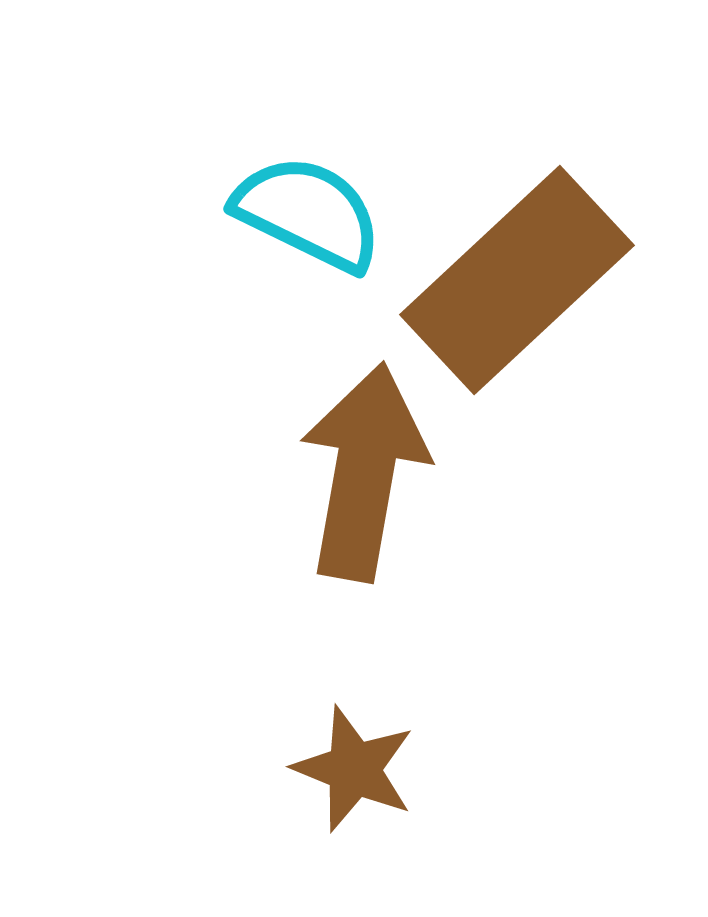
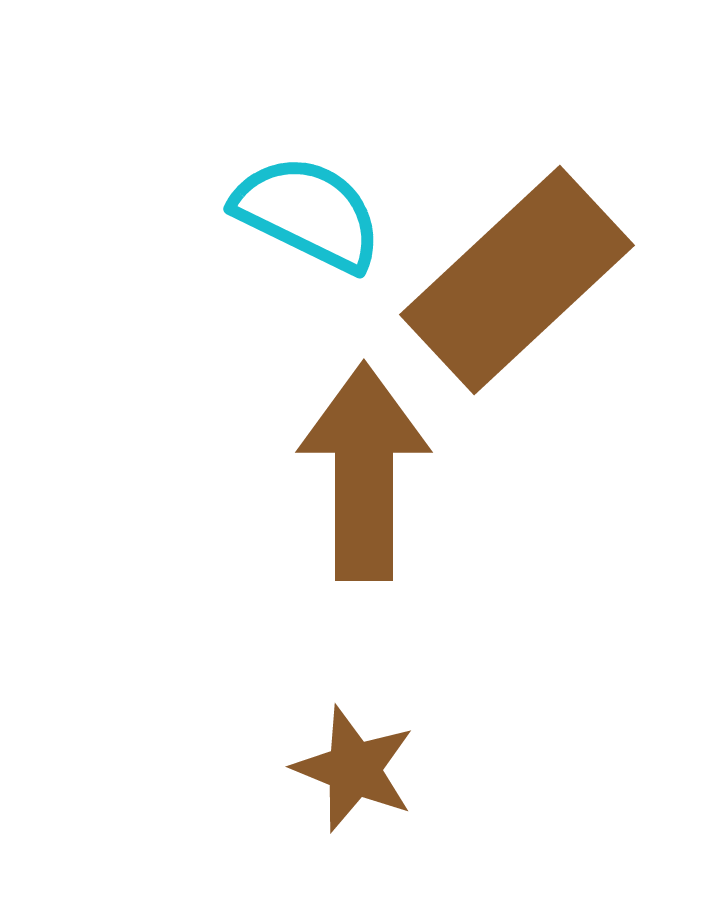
brown arrow: rotated 10 degrees counterclockwise
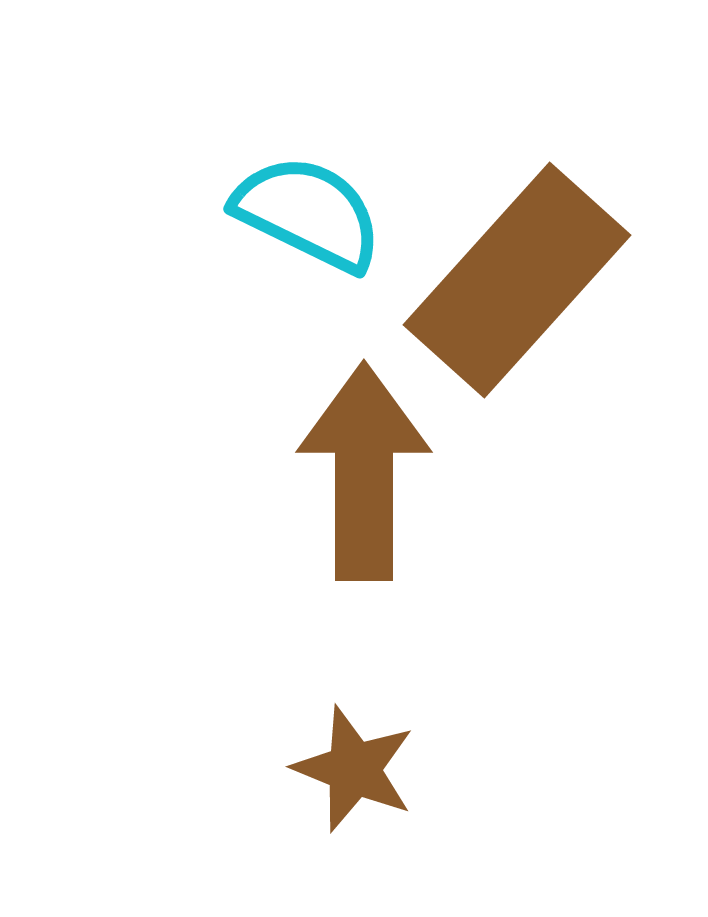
brown rectangle: rotated 5 degrees counterclockwise
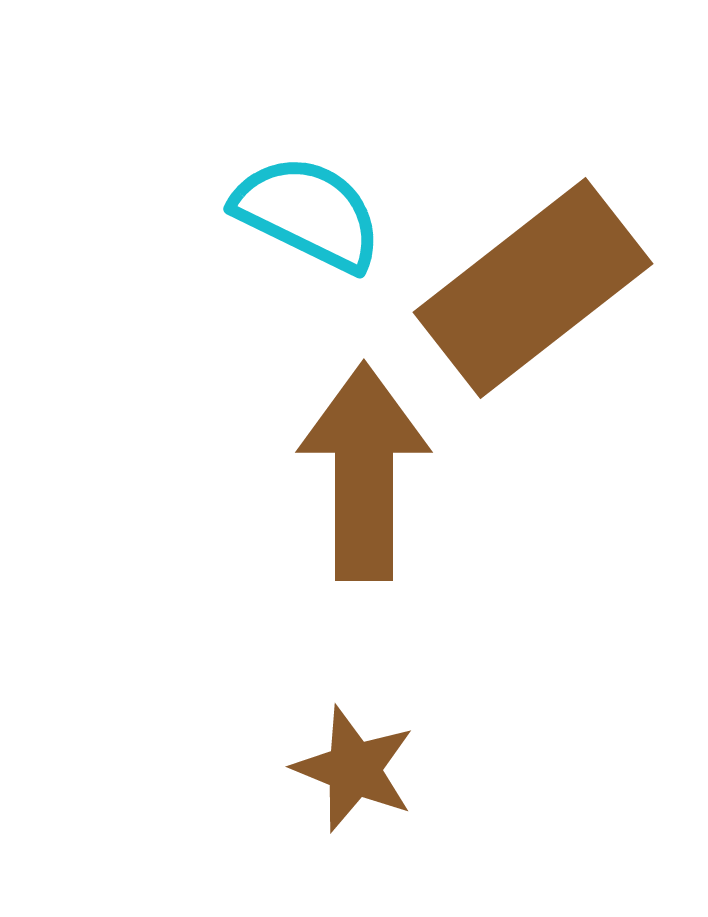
brown rectangle: moved 16 px right, 8 px down; rotated 10 degrees clockwise
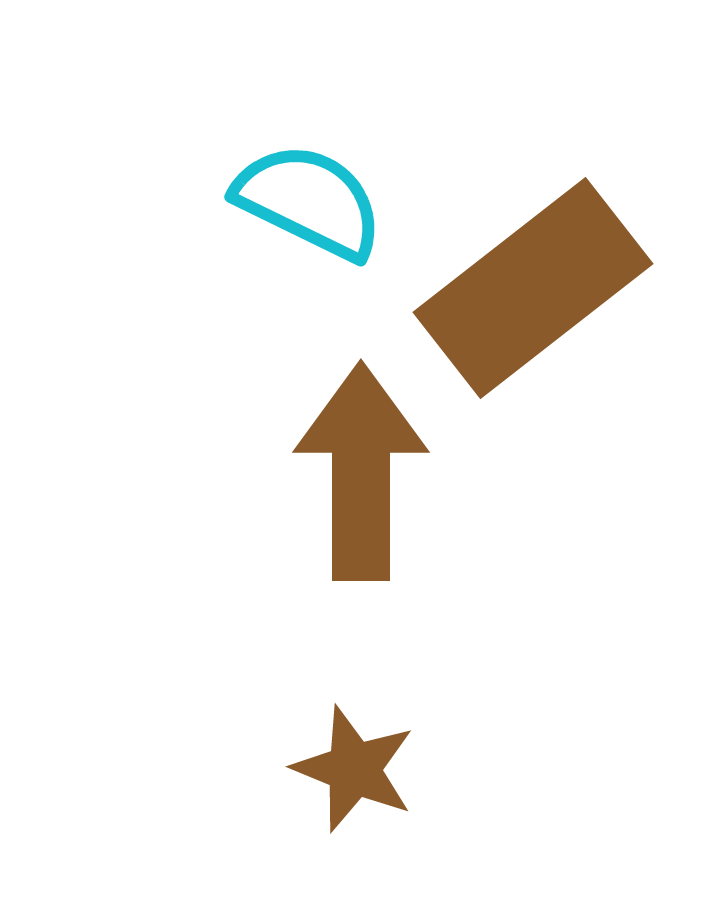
cyan semicircle: moved 1 px right, 12 px up
brown arrow: moved 3 px left
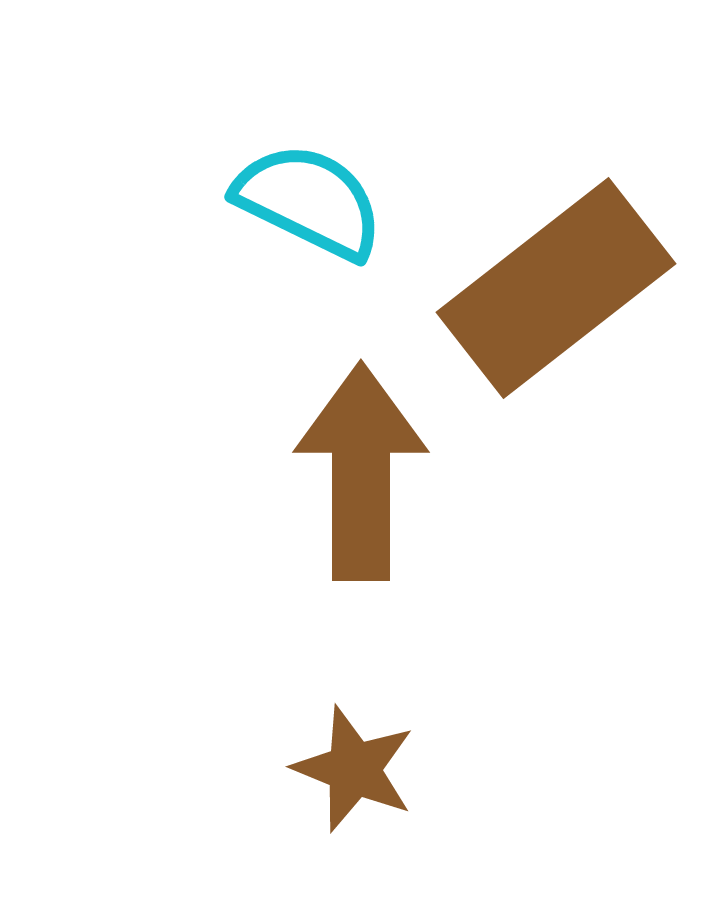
brown rectangle: moved 23 px right
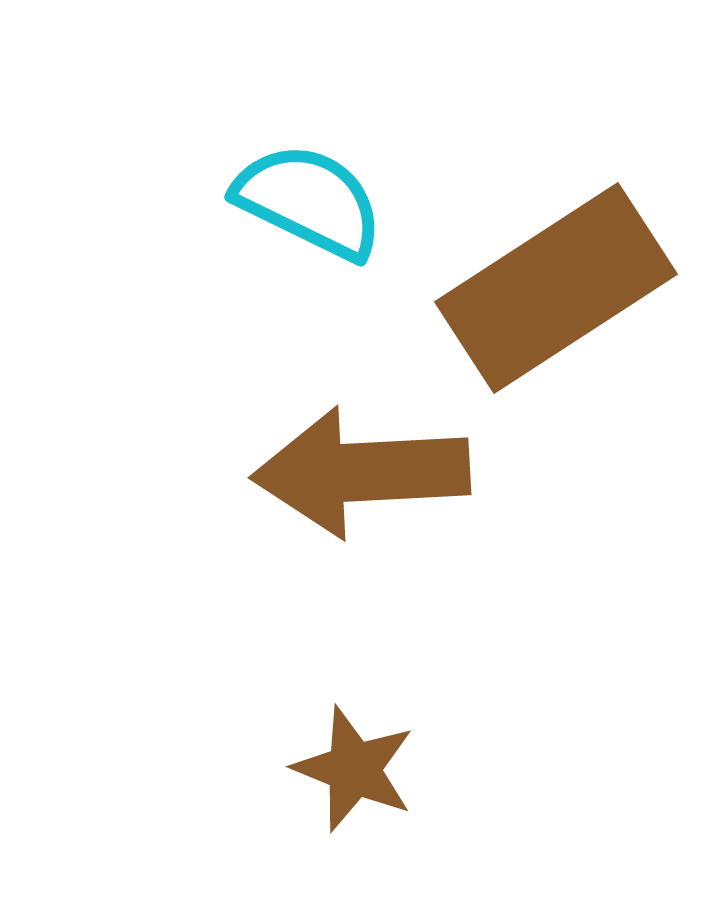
brown rectangle: rotated 5 degrees clockwise
brown arrow: rotated 93 degrees counterclockwise
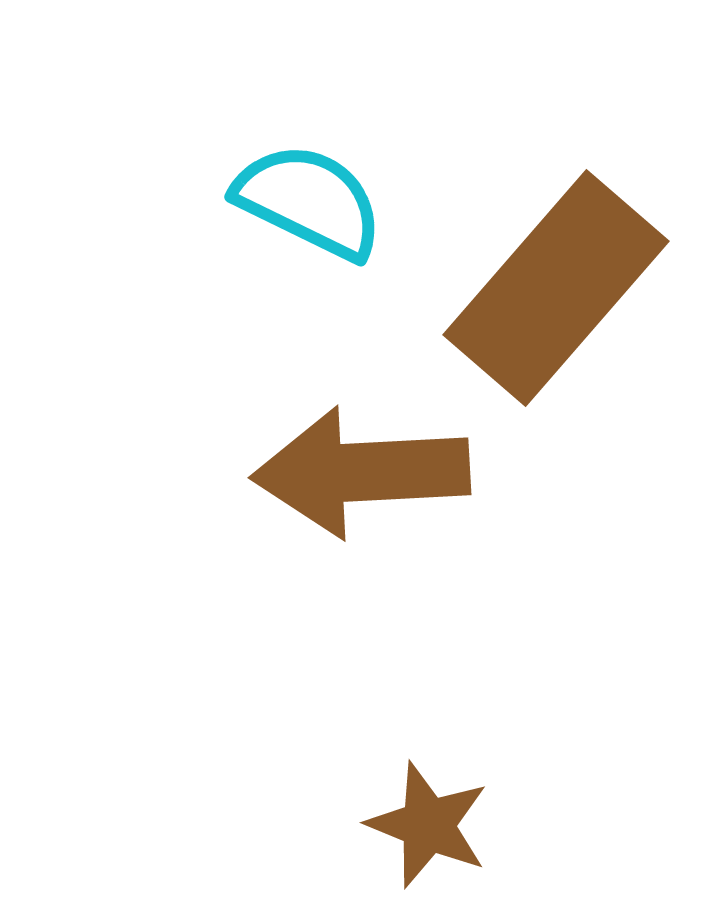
brown rectangle: rotated 16 degrees counterclockwise
brown star: moved 74 px right, 56 px down
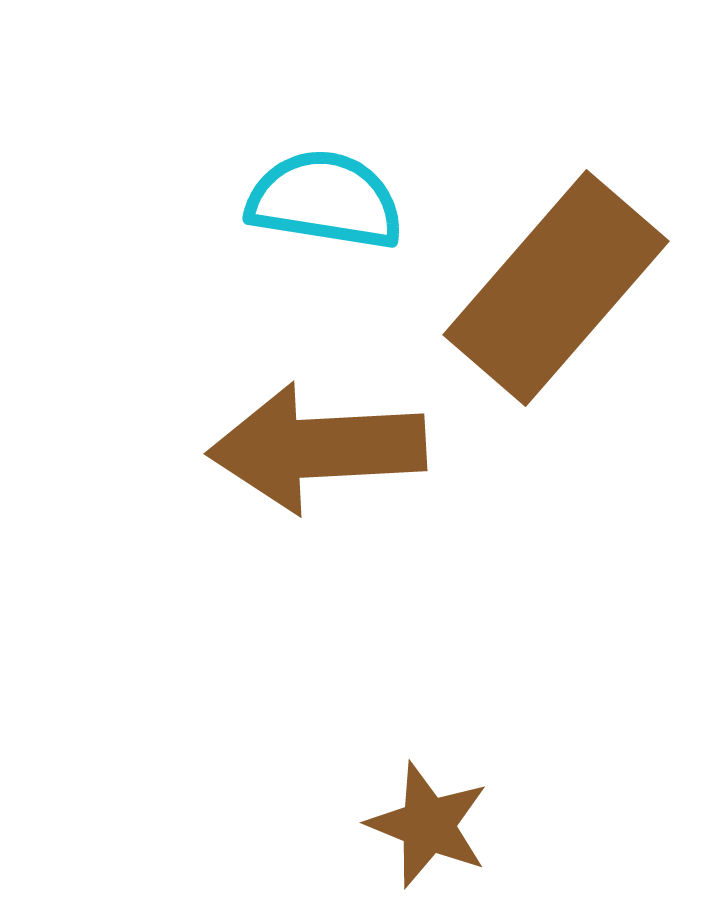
cyan semicircle: moved 16 px right, 1 px up; rotated 17 degrees counterclockwise
brown arrow: moved 44 px left, 24 px up
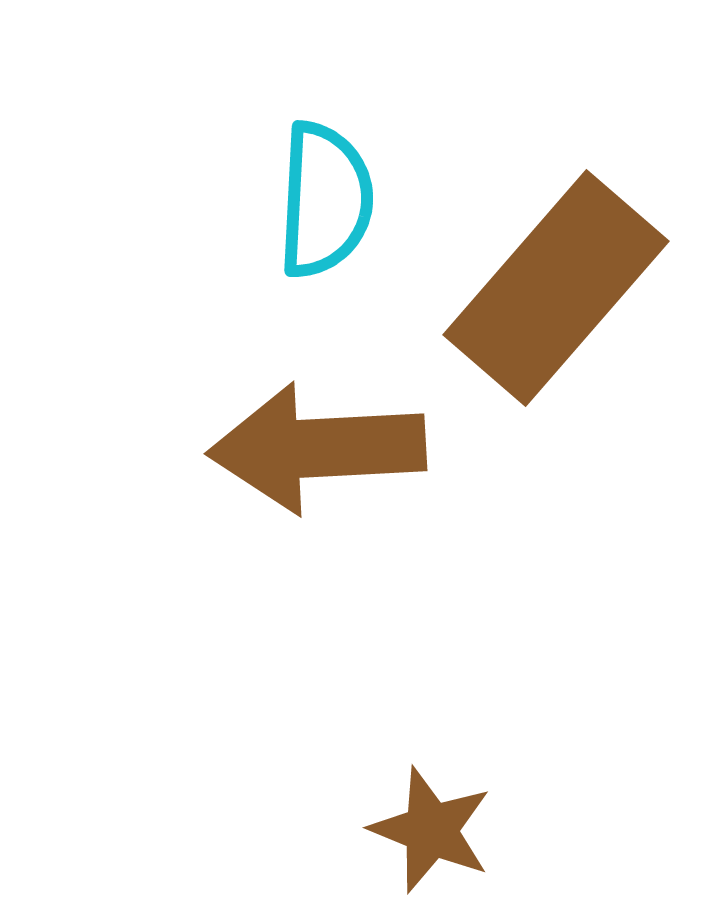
cyan semicircle: rotated 84 degrees clockwise
brown star: moved 3 px right, 5 px down
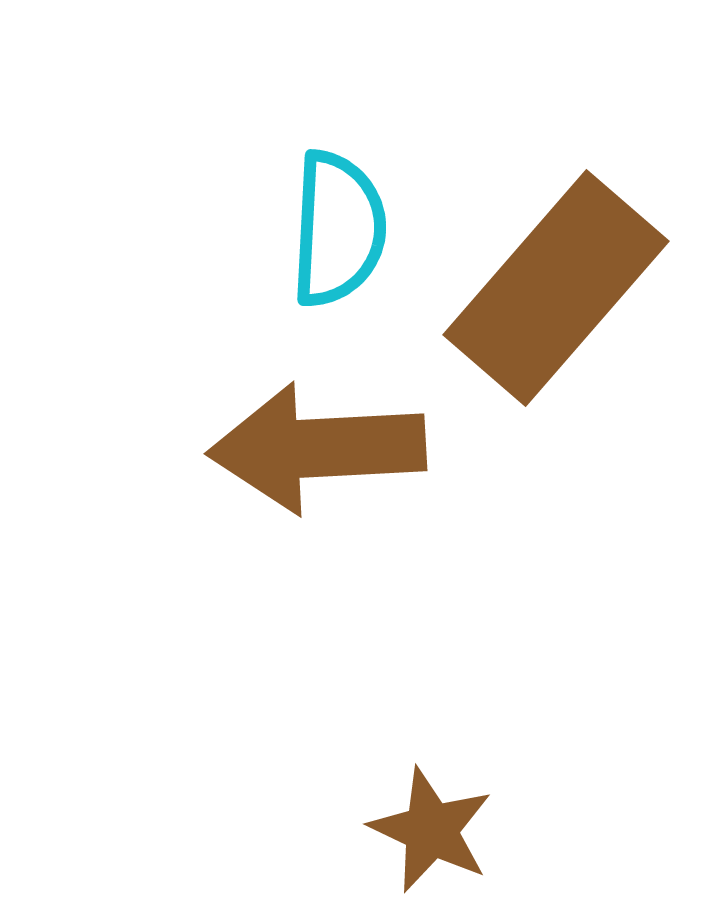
cyan semicircle: moved 13 px right, 29 px down
brown star: rotated 3 degrees clockwise
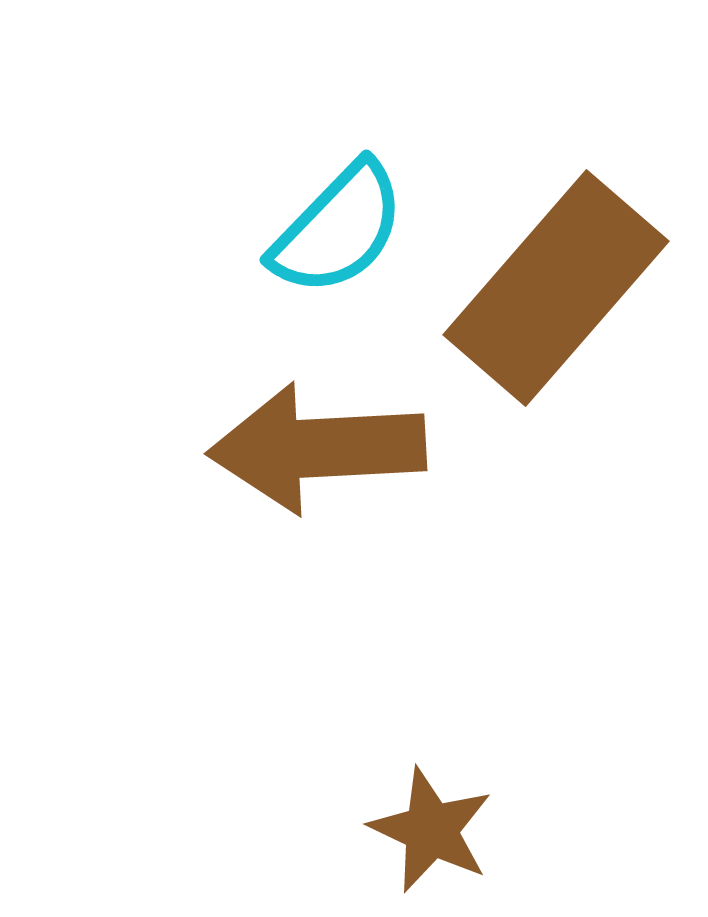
cyan semicircle: rotated 41 degrees clockwise
